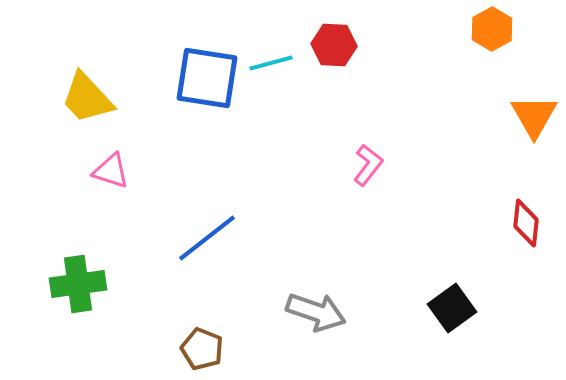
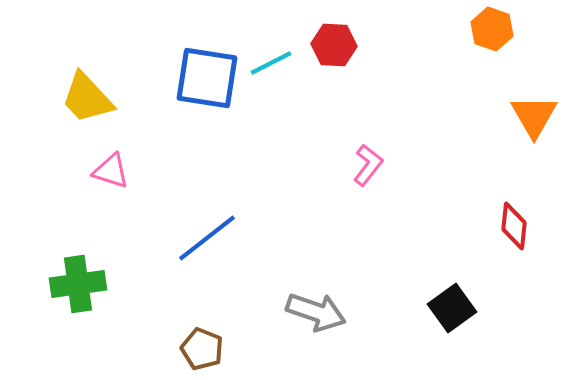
orange hexagon: rotated 12 degrees counterclockwise
cyan line: rotated 12 degrees counterclockwise
red diamond: moved 12 px left, 3 px down
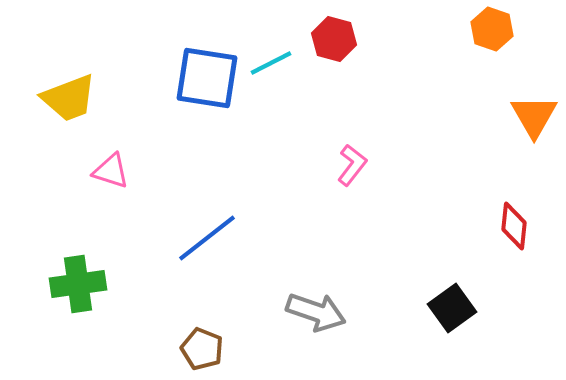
red hexagon: moved 6 px up; rotated 12 degrees clockwise
yellow trapezoid: moved 18 px left; rotated 68 degrees counterclockwise
pink L-shape: moved 16 px left
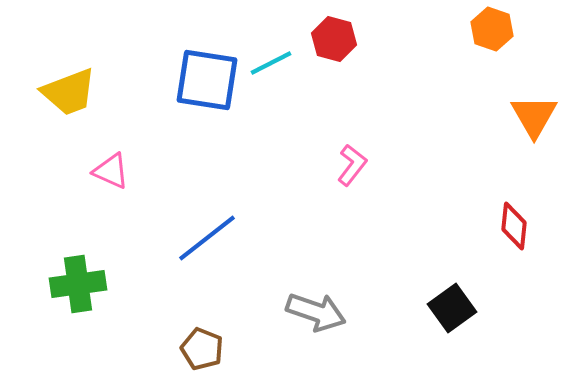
blue square: moved 2 px down
yellow trapezoid: moved 6 px up
pink triangle: rotated 6 degrees clockwise
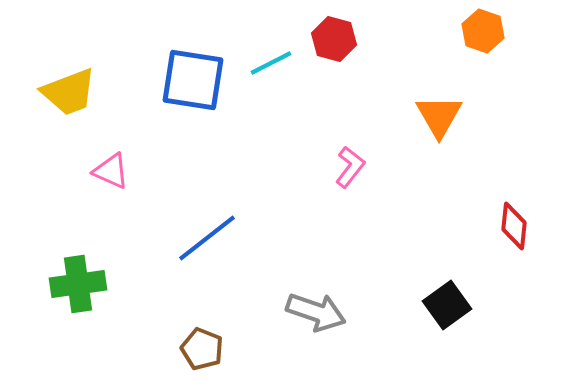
orange hexagon: moved 9 px left, 2 px down
blue square: moved 14 px left
orange triangle: moved 95 px left
pink L-shape: moved 2 px left, 2 px down
black square: moved 5 px left, 3 px up
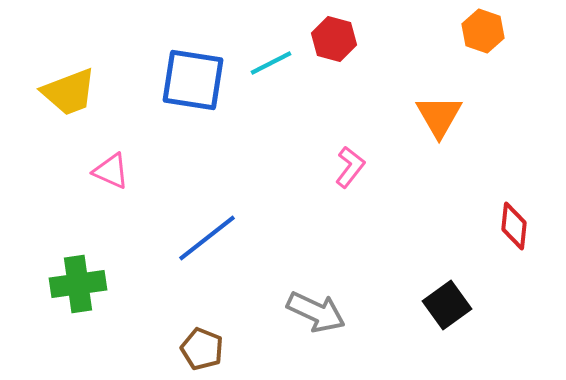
gray arrow: rotated 6 degrees clockwise
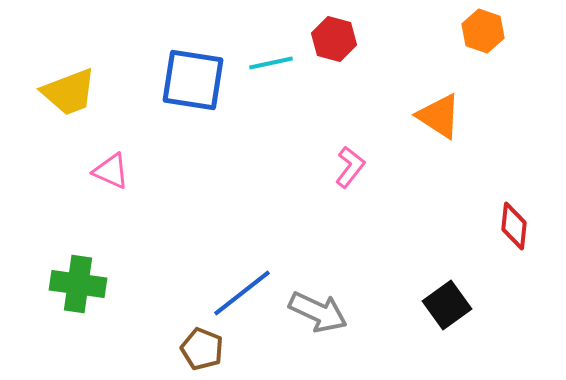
cyan line: rotated 15 degrees clockwise
orange triangle: rotated 27 degrees counterclockwise
blue line: moved 35 px right, 55 px down
green cross: rotated 16 degrees clockwise
gray arrow: moved 2 px right
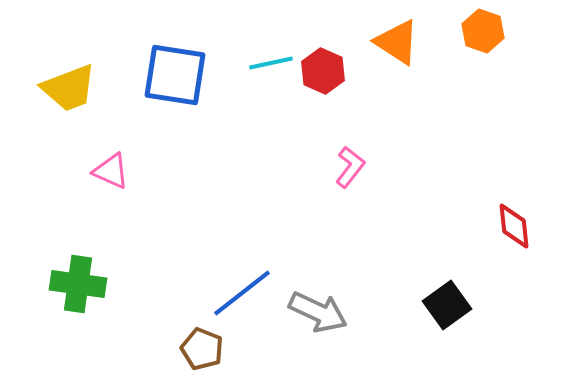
red hexagon: moved 11 px left, 32 px down; rotated 9 degrees clockwise
blue square: moved 18 px left, 5 px up
yellow trapezoid: moved 4 px up
orange triangle: moved 42 px left, 74 px up
red diamond: rotated 12 degrees counterclockwise
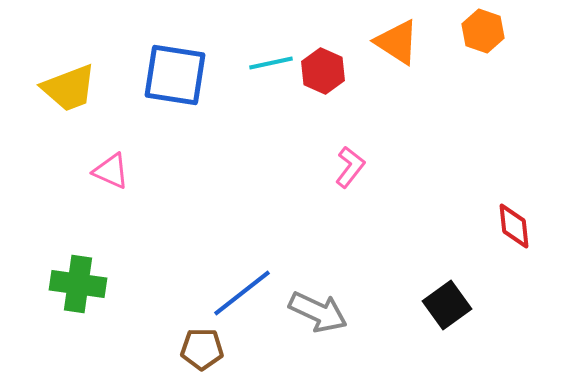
brown pentagon: rotated 21 degrees counterclockwise
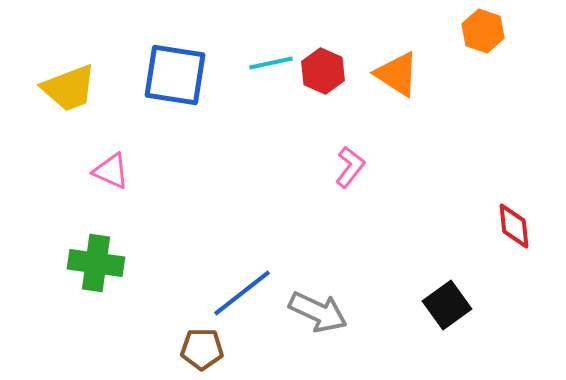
orange triangle: moved 32 px down
green cross: moved 18 px right, 21 px up
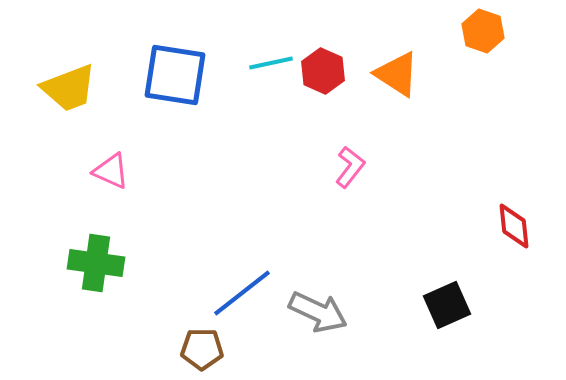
black square: rotated 12 degrees clockwise
